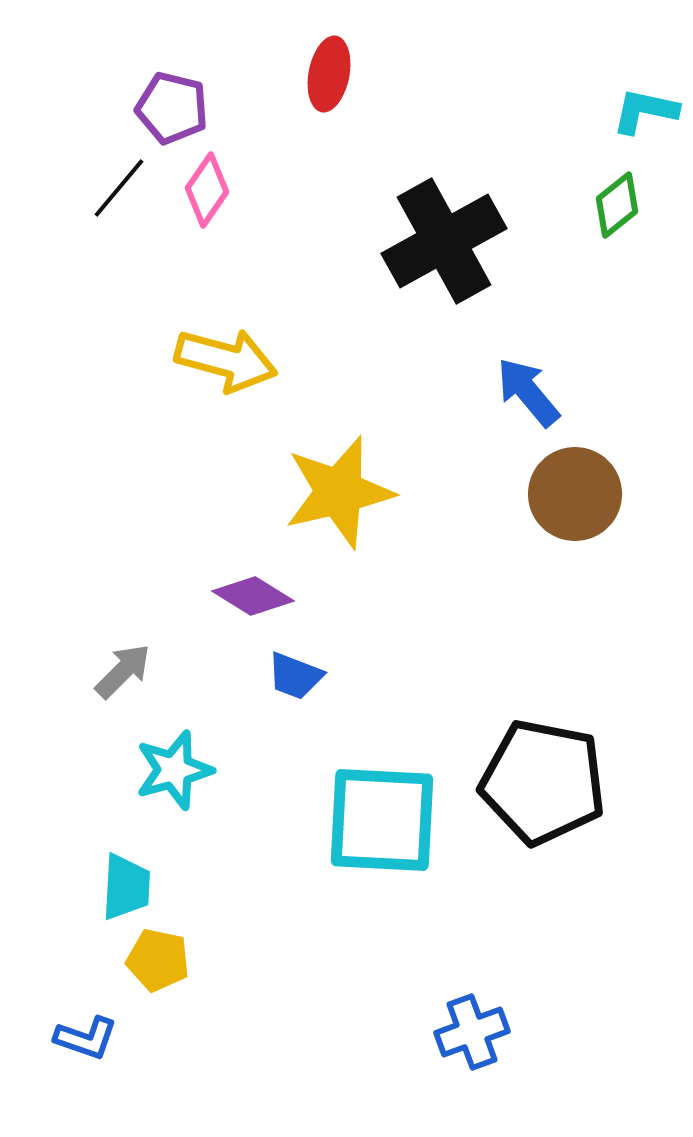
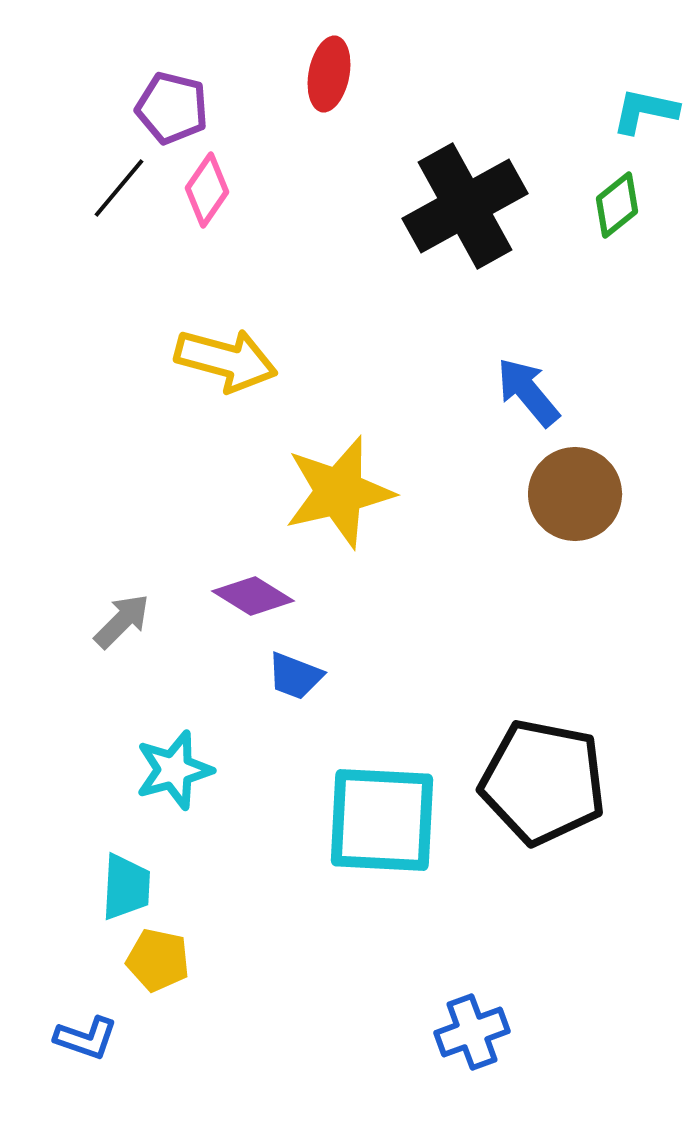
black cross: moved 21 px right, 35 px up
gray arrow: moved 1 px left, 50 px up
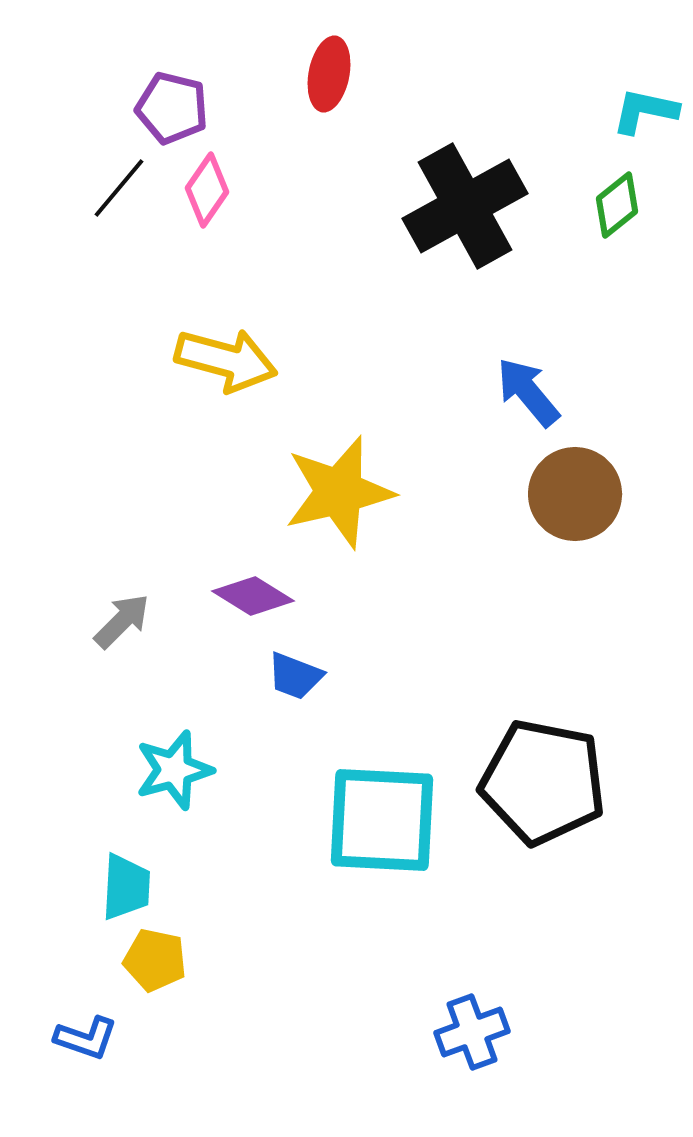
yellow pentagon: moved 3 px left
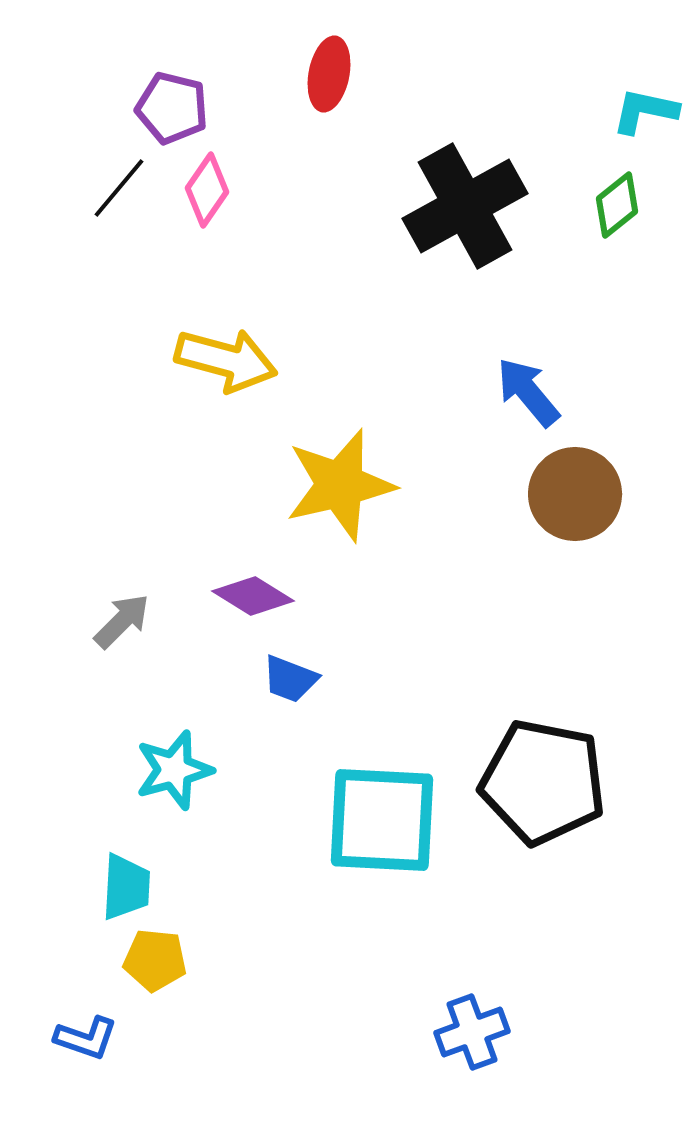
yellow star: moved 1 px right, 7 px up
blue trapezoid: moved 5 px left, 3 px down
yellow pentagon: rotated 6 degrees counterclockwise
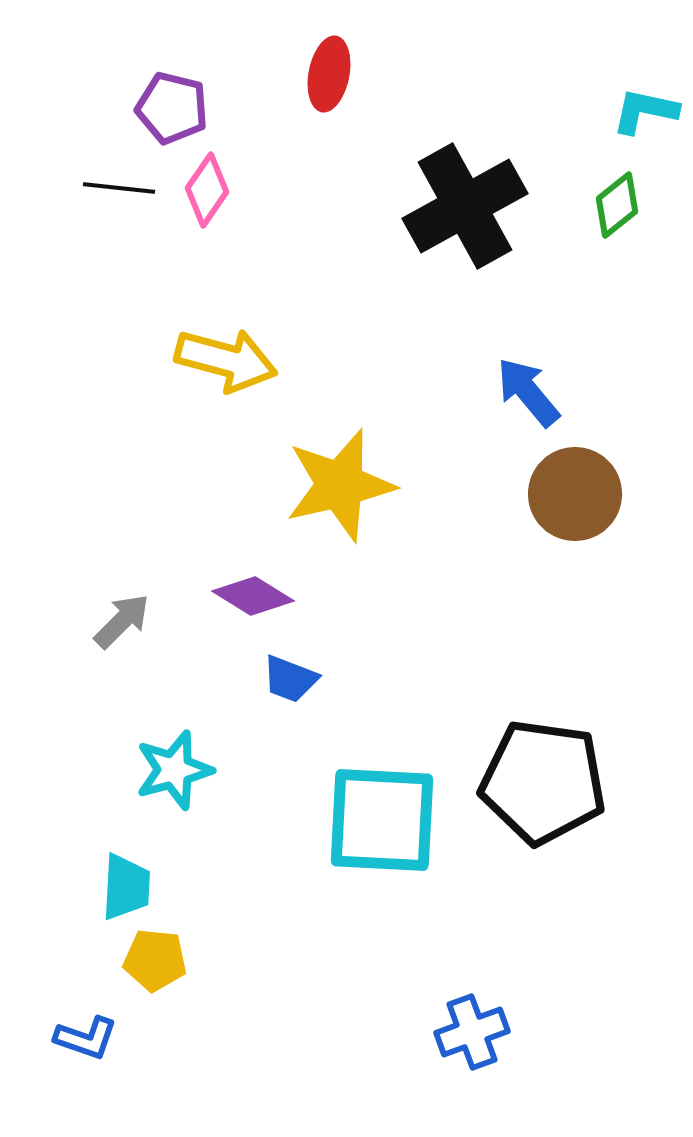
black line: rotated 56 degrees clockwise
black pentagon: rotated 3 degrees counterclockwise
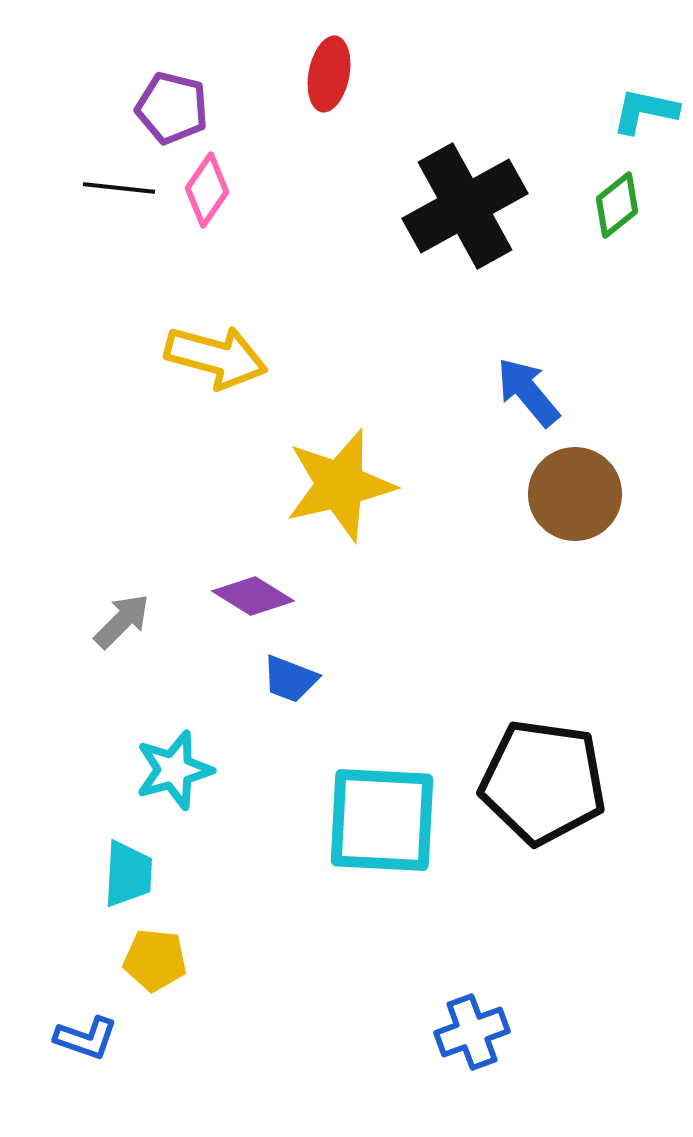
yellow arrow: moved 10 px left, 3 px up
cyan trapezoid: moved 2 px right, 13 px up
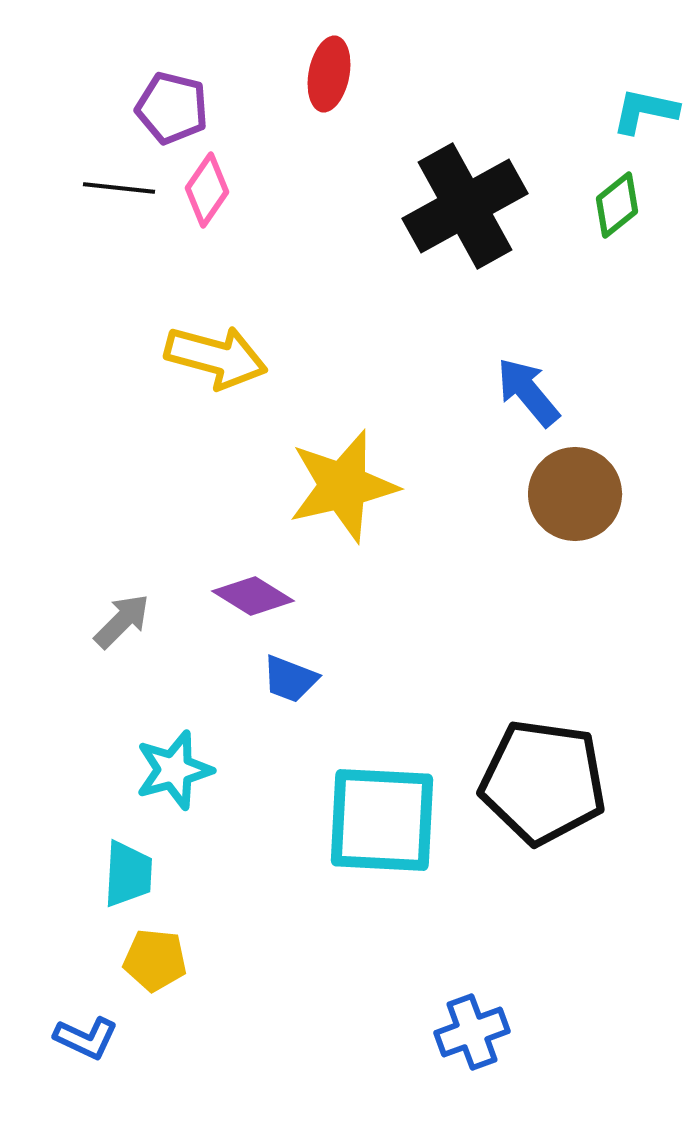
yellow star: moved 3 px right, 1 px down
blue L-shape: rotated 6 degrees clockwise
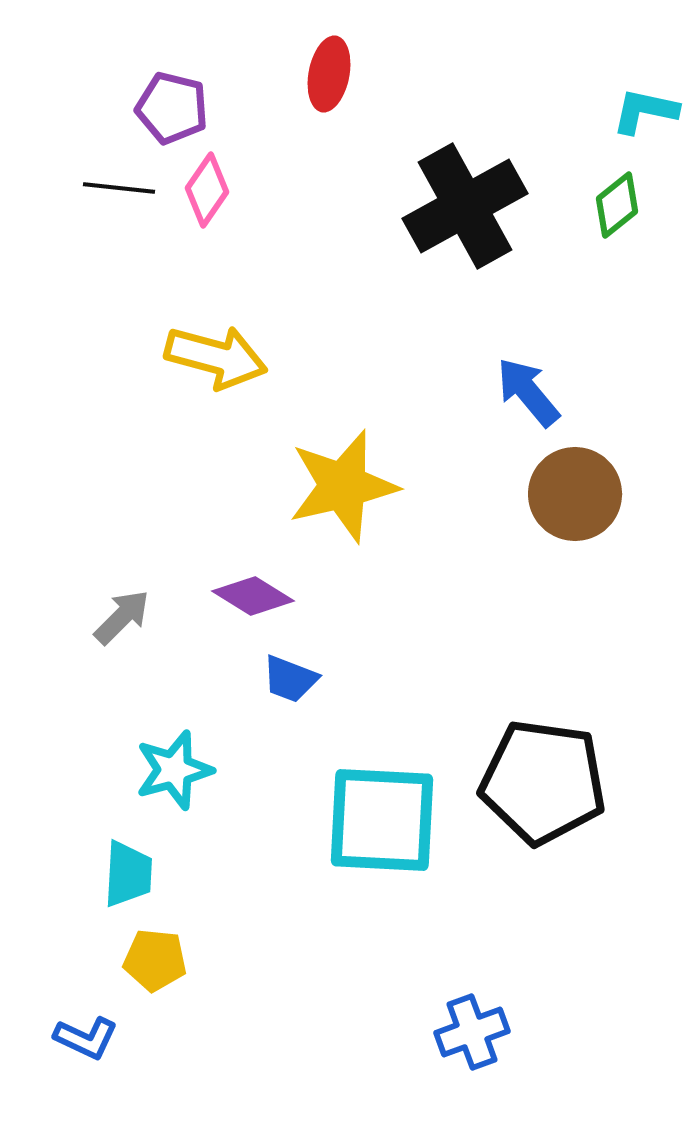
gray arrow: moved 4 px up
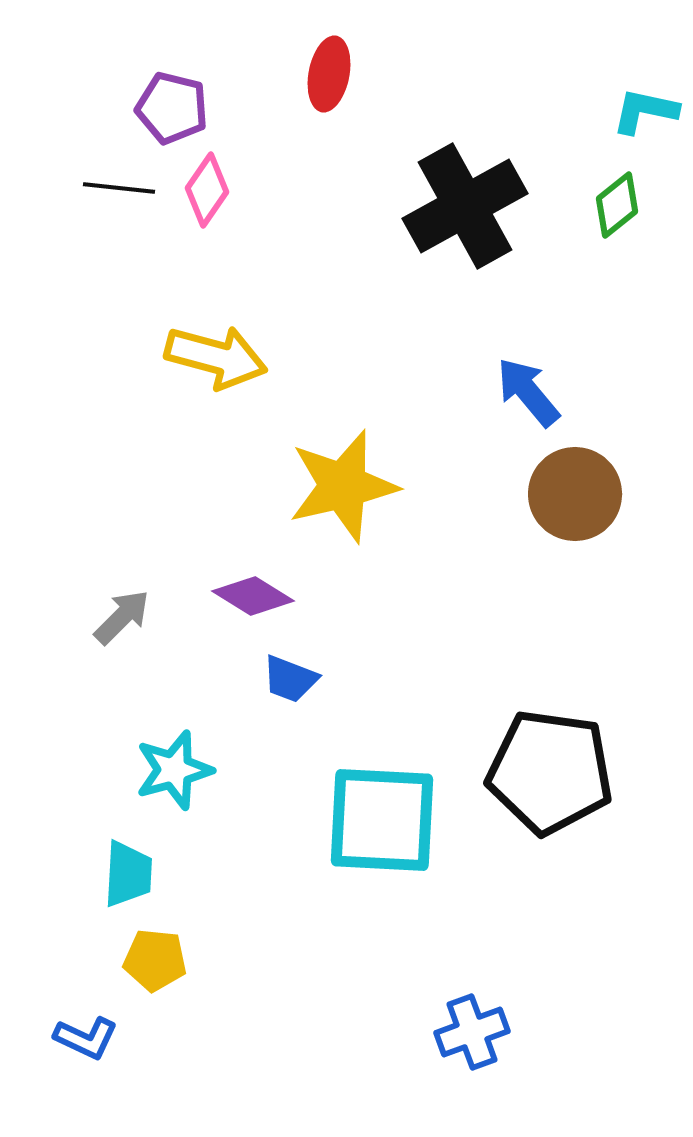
black pentagon: moved 7 px right, 10 px up
